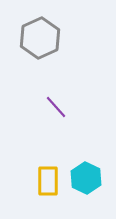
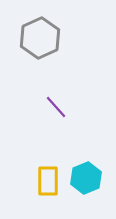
cyan hexagon: rotated 12 degrees clockwise
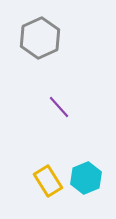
purple line: moved 3 px right
yellow rectangle: rotated 32 degrees counterclockwise
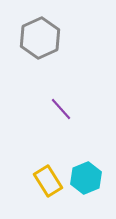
purple line: moved 2 px right, 2 px down
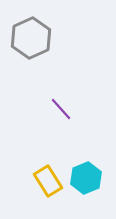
gray hexagon: moved 9 px left
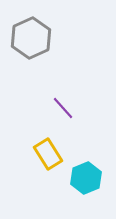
purple line: moved 2 px right, 1 px up
yellow rectangle: moved 27 px up
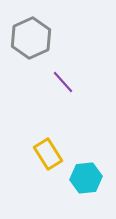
purple line: moved 26 px up
cyan hexagon: rotated 16 degrees clockwise
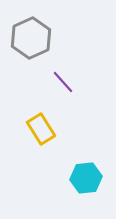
yellow rectangle: moved 7 px left, 25 px up
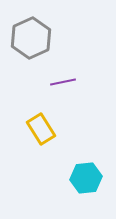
purple line: rotated 60 degrees counterclockwise
